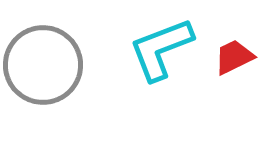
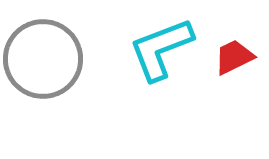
gray circle: moved 6 px up
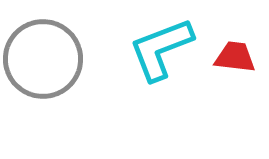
red trapezoid: moved 1 px right; rotated 33 degrees clockwise
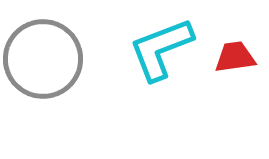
red trapezoid: rotated 15 degrees counterclockwise
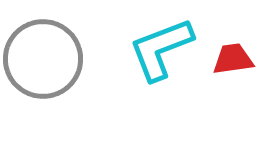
red trapezoid: moved 2 px left, 2 px down
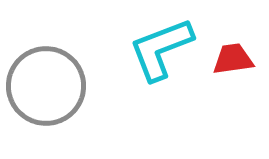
gray circle: moved 3 px right, 27 px down
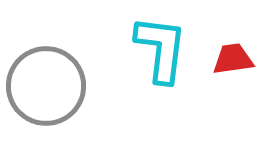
cyan L-shape: rotated 118 degrees clockwise
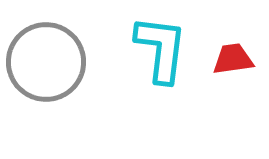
gray circle: moved 24 px up
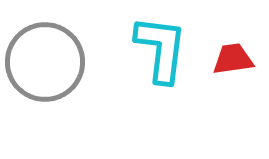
gray circle: moved 1 px left
